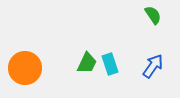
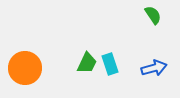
blue arrow: moved 1 px right, 2 px down; rotated 40 degrees clockwise
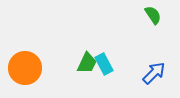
cyan rectangle: moved 6 px left; rotated 10 degrees counterclockwise
blue arrow: moved 5 px down; rotated 30 degrees counterclockwise
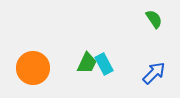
green semicircle: moved 1 px right, 4 px down
orange circle: moved 8 px right
